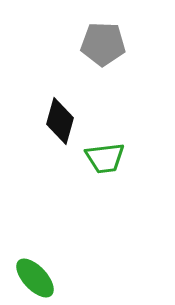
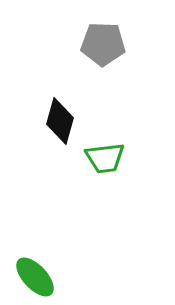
green ellipse: moved 1 px up
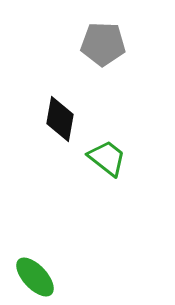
black diamond: moved 2 px up; rotated 6 degrees counterclockwise
green trapezoid: moved 2 px right; rotated 135 degrees counterclockwise
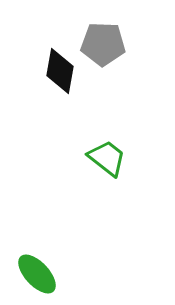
black diamond: moved 48 px up
green ellipse: moved 2 px right, 3 px up
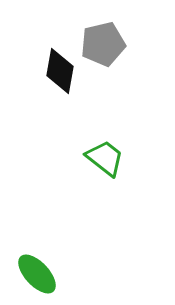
gray pentagon: rotated 15 degrees counterclockwise
green trapezoid: moved 2 px left
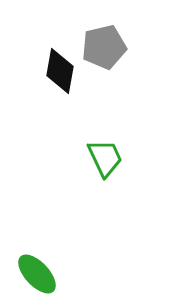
gray pentagon: moved 1 px right, 3 px down
green trapezoid: rotated 27 degrees clockwise
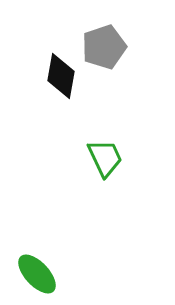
gray pentagon: rotated 6 degrees counterclockwise
black diamond: moved 1 px right, 5 px down
